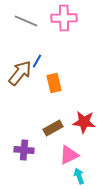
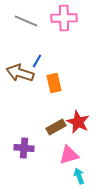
brown arrow: rotated 112 degrees counterclockwise
red star: moved 6 px left; rotated 20 degrees clockwise
brown rectangle: moved 3 px right, 1 px up
purple cross: moved 2 px up
pink triangle: rotated 10 degrees clockwise
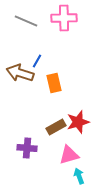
red star: rotated 30 degrees clockwise
purple cross: moved 3 px right
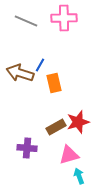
blue line: moved 3 px right, 4 px down
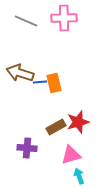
blue line: moved 17 px down; rotated 56 degrees clockwise
pink triangle: moved 2 px right
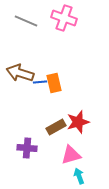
pink cross: rotated 20 degrees clockwise
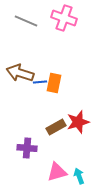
orange rectangle: rotated 24 degrees clockwise
pink triangle: moved 14 px left, 17 px down
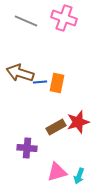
orange rectangle: moved 3 px right
cyan arrow: rotated 140 degrees counterclockwise
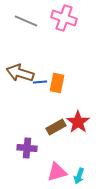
red star: rotated 20 degrees counterclockwise
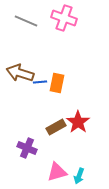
purple cross: rotated 18 degrees clockwise
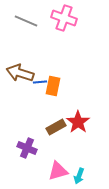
orange rectangle: moved 4 px left, 3 px down
pink triangle: moved 1 px right, 1 px up
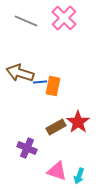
pink cross: rotated 25 degrees clockwise
pink triangle: moved 1 px left; rotated 35 degrees clockwise
